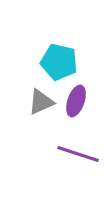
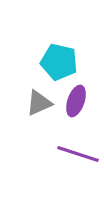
gray triangle: moved 2 px left, 1 px down
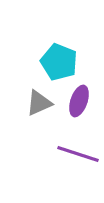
cyan pentagon: rotated 9 degrees clockwise
purple ellipse: moved 3 px right
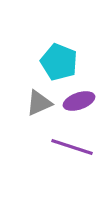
purple ellipse: rotated 52 degrees clockwise
purple line: moved 6 px left, 7 px up
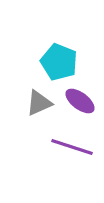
purple ellipse: moved 1 px right; rotated 56 degrees clockwise
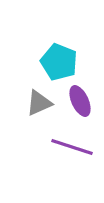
purple ellipse: rotated 28 degrees clockwise
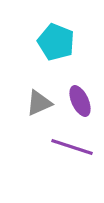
cyan pentagon: moved 3 px left, 20 px up
